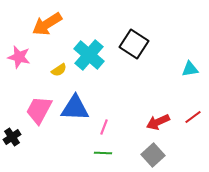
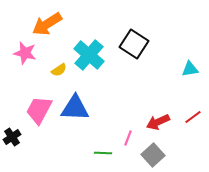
pink star: moved 6 px right, 4 px up
pink line: moved 24 px right, 11 px down
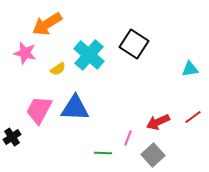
yellow semicircle: moved 1 px left, 1 px up
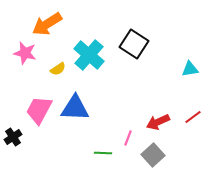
black cross: moved 1 px right
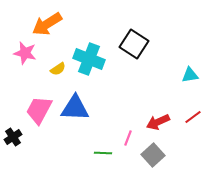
cyan cross: moved 4 px down; rotated 20 degrees counterclockwise
cyan triangle: moved 6 px down
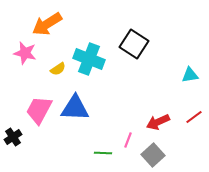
red line: moved 1 px right
pink line: moved 2 px down
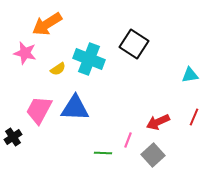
red line: rotated 30 degrees counterclockwise
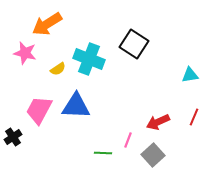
blue triangle: moved 1 px right, 2 px up
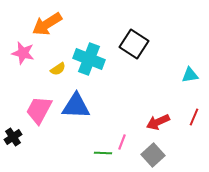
pink star: moved 2 px left
pink line: moved 6 px left, 2 px down
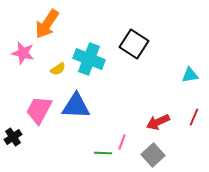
orange arrow: rotated 24 degrees counterclockwise
